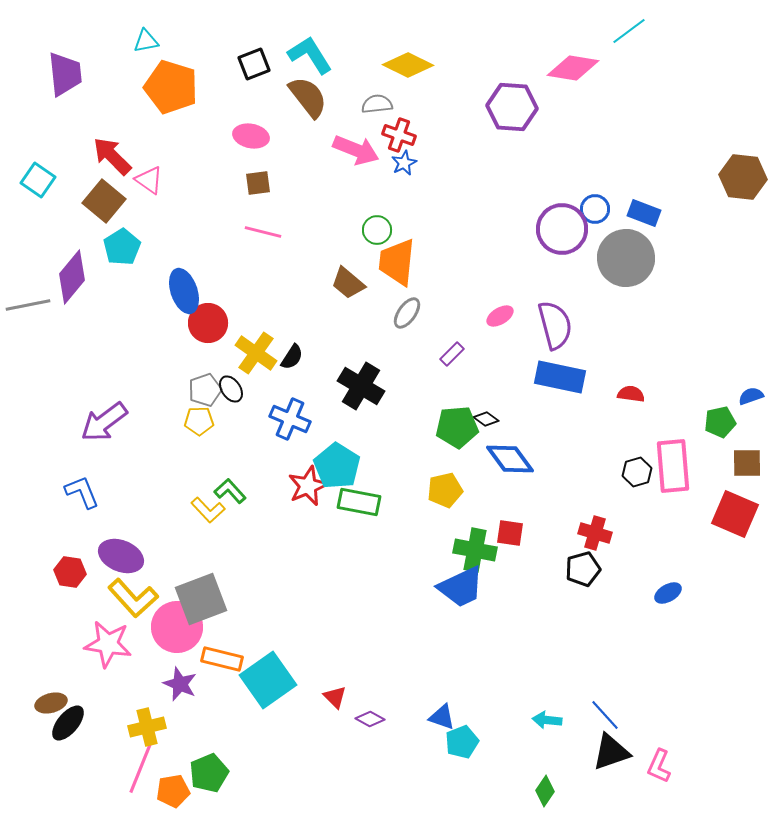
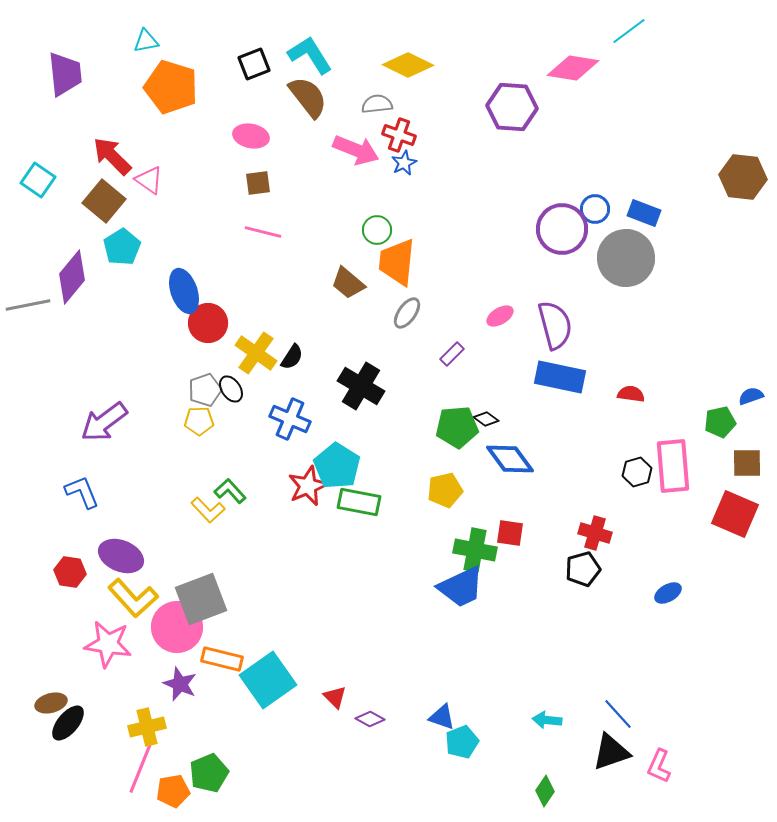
blue line at (605, 715): moved 13 px right, 1 px up
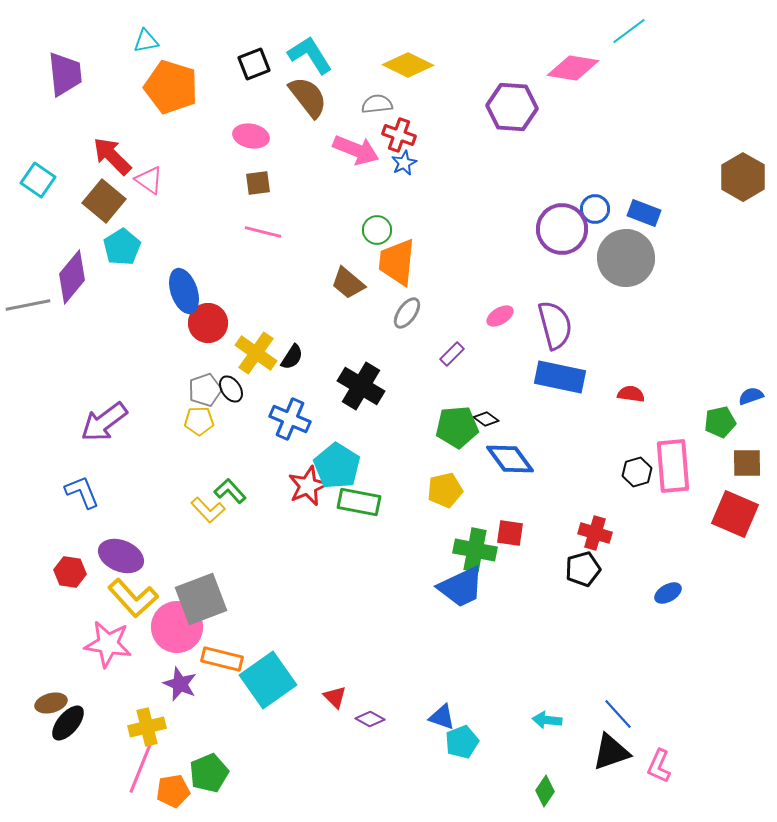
brown hexagon at (743, 177): rotated 24 degrees clockwise
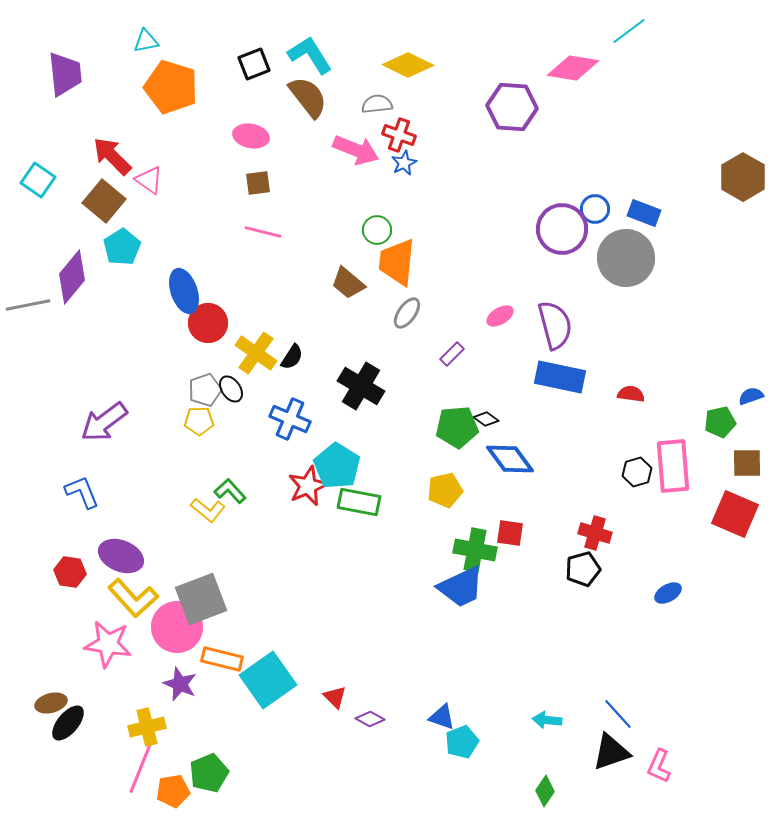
yellow L-shape at (208, 510): rotated 8 degrees counterclockwise
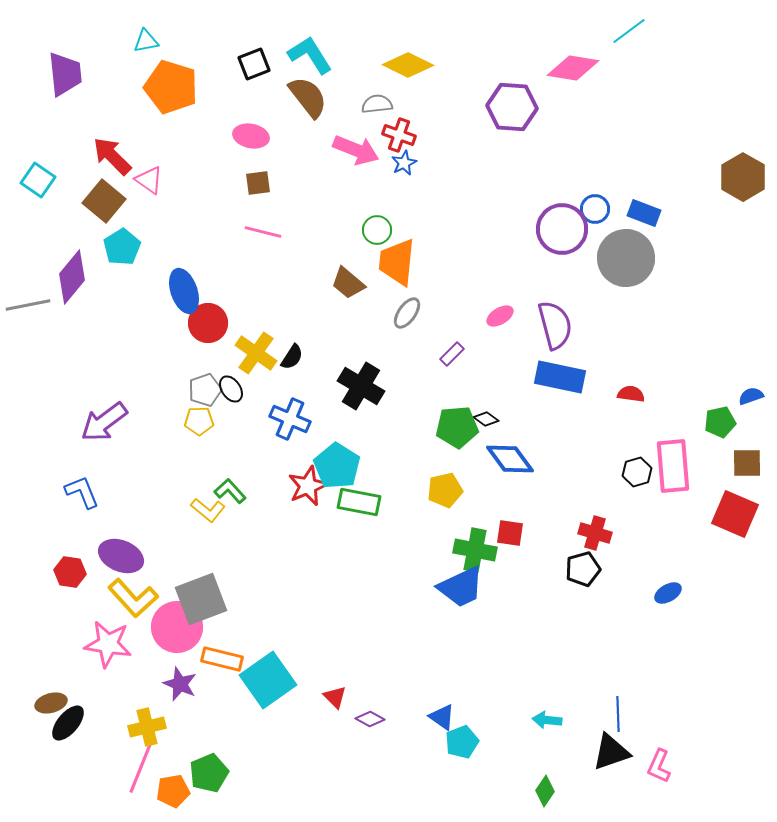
blue line at (618, 714): rotated 40 degrees clockwise
blue triangle at (442, 717): rotated 16 degrees clockwise
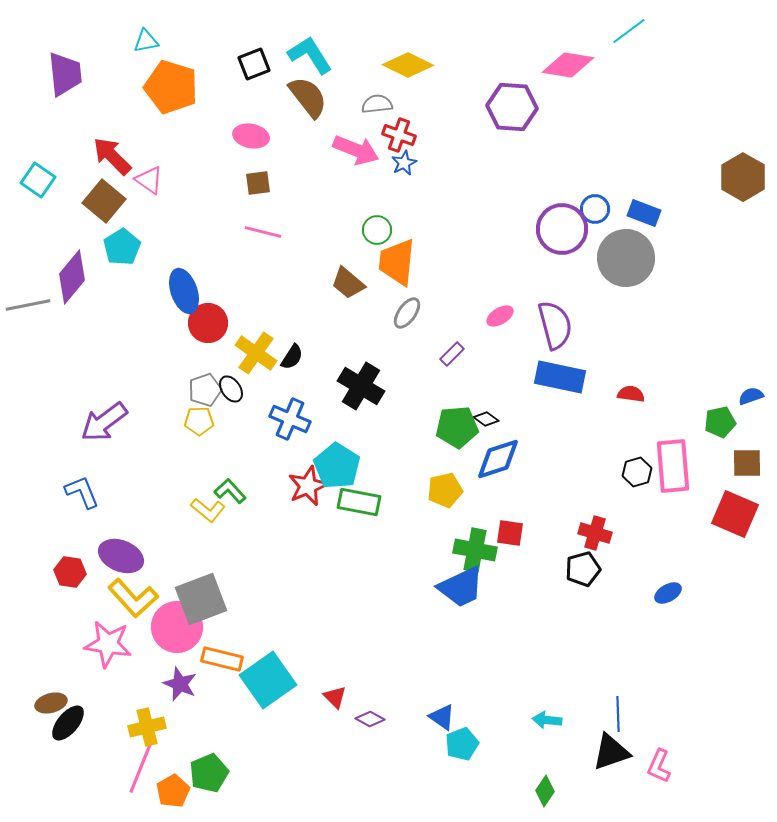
pink diamond at (573, 68): moved 5 px left, 3 px up
blue diamond at (510, 459): moved 12 px left; rotated 72 degrees counterclockwise
cyan pentagon at (462, 742): moved 2 px down
orange pentagon at (173, 791): rotated 20 degrees counterclockwise
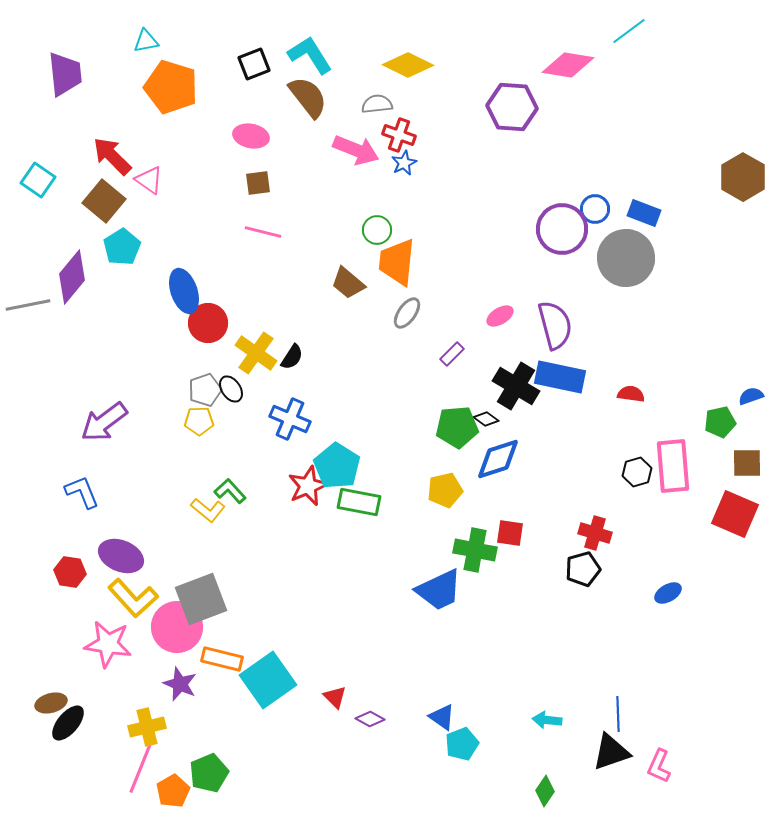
black cross at (361, 386): moved 155 px right
blue trapezoid at (461, 587): moved 22 px left, 3 px down
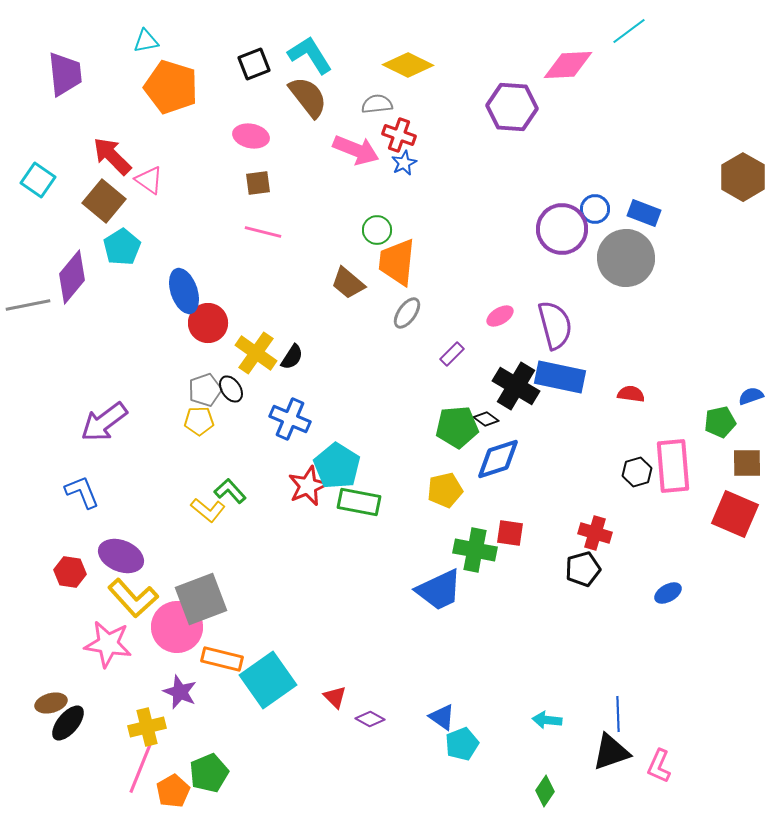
pink diamond at (568, 65): rotated 12 degrees counterclockwise
purple star at (180, 684): moved 8 px down
